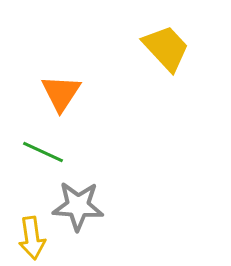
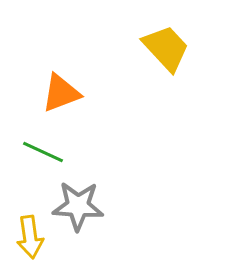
orange triangle: rotated 36 degrees clockwise
yellow arrow: moved 2 px left, 1 px up
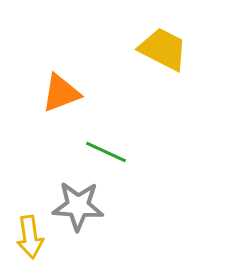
yellow trapezoid: moved 3 px left, 1 px down; rotated 20 degrees counterclockwise
green line: moved 63 px right
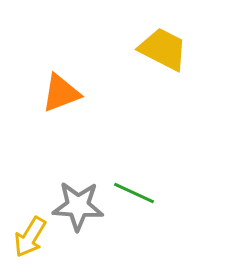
green line: moved 28 px right, 41 px down
yellow arrow: rotated 39 degrees clockwise
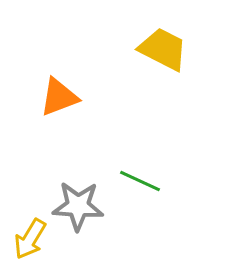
orange triangle: moved 2 px left, 4 px down
green line: moved 6 px right, 12 px up
yellow arrow: moved 2 px down
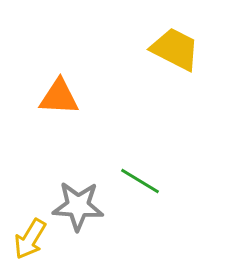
yellow trapezoid: moved 12 px right
orange triangle: rotated 24 degrees clockwise
green line: rotated 6 degrees clockwise
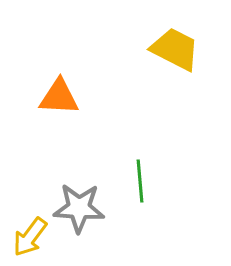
green line: rotated 54 degrees clockwise
gray star: moved 1 px right, 2 px down
yellow arrow: moved 2 px up; rotated 6 degrees clockwise
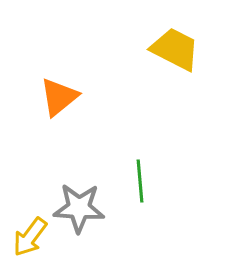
orange triangle: rotated 42 degrees counterclockwise
